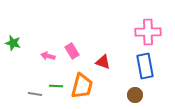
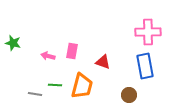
pink rectangle: rotated 42 degrees clockwise
green line: moved 1 px left, 1 px up
brown circle: moved 6 px left
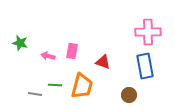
green star: moved 7 px right
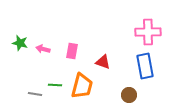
pink arrow: moved 5 px left, 7 px up
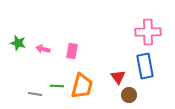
green star: moved 2 px left
red triangle: moved 15 px right, 15 px down; rotated 35 degrees clockwise
green line: moved 2 px right, 1 px down
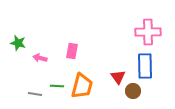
pink arrow: moved 3 px left, 9 px down
blue rectangle: rotated 10 degrees clockwise
brown circle: moved 4 px right, 4 px up
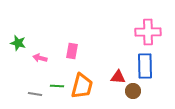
red triangle: rotated 49 degrees counterclockwise
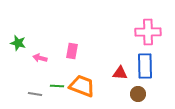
red triangle: moved 2 px right, 4 px up
orange trapezoid: rotated 84 degrees counterclockwise
brown circle: moved 5 px right, 3 px down
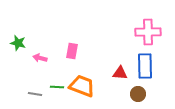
green line: moved 1 px down
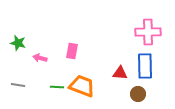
gray line: moved 17 px left, 9 px up
